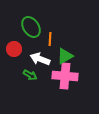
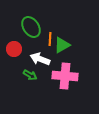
green triangle: moved 3 px left, 11 px up
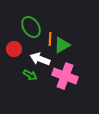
pink cross: rotated 15 degrees clockwise
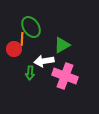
orange line: moved 28 px left
white arrow: moved 4 px right, 2 px down; rotated 30 degrees counterclockwise
green arrow: moved 2 px up; rotated 64 degrees clockwise
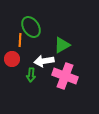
orange line: moved 2 px left, 1 px down
red circle: moved 2 px left, 10 px down
green arrow: moved 1 px right, 2 px down
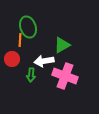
green ellipse: moved 3 px left; rotated 15 degrees clockwise
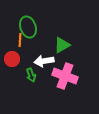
green arrow: rotated 24 degrees counterclockwise
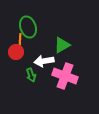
red circle: moved 4 px right, 7 px up
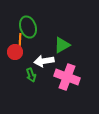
red circle: moved 1 px left
pink cross: moved 2 px right, 1 px down
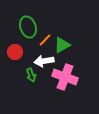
orange line: moved 25 px right; rotated 40 degrees clockwise
pink cross: moved 2 px left
